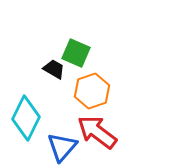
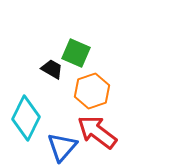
black trapezoid: moved 2 px left
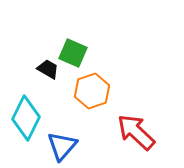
green square: moved 3 px left
black trapezoid: moved 4 px left
red arrow: moved 39 px right; rotated 6 degrees clockwise
blue triangle: moved 1 px up
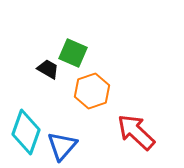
cyan diamond: moved 14 px down; rotated 6 degrees counterclockwise
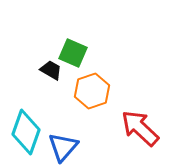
black trapezoid: moved 3 px right, 1 px down
red arrow: moved 4 px right, 4 px up
blue triangle: moved 1 px right, 1 px down
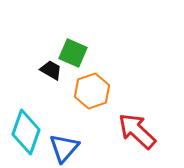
red arrow: moved 3 px left, 3 px down
blue triangle: moved 1 px right, 1 px down
